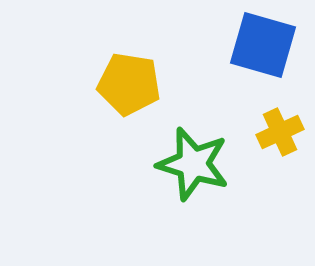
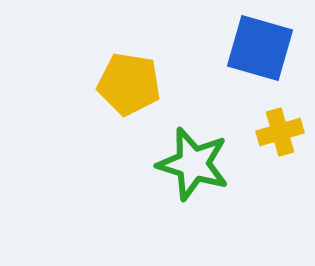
blue square: moved 3 px left, 3 px down
yellow cross: rotated 9 degrees clockwise
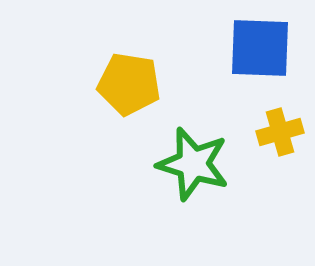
blue square: rotated 14 degrees counterclockwise
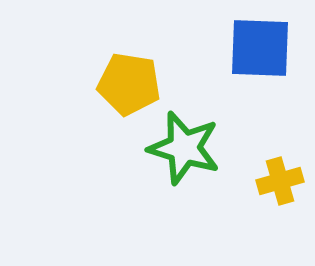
yellow cross: moved 49 px down
green star: moved 9 px left, 16 px up
